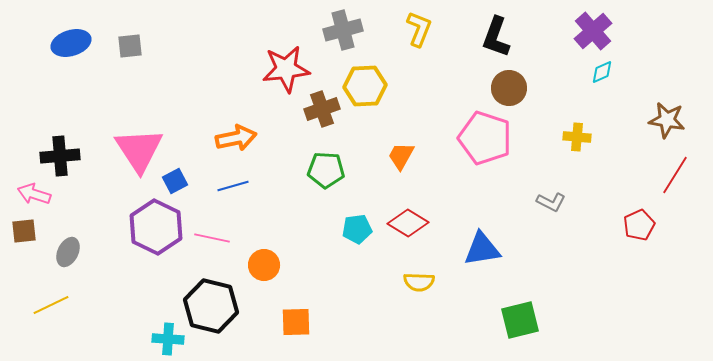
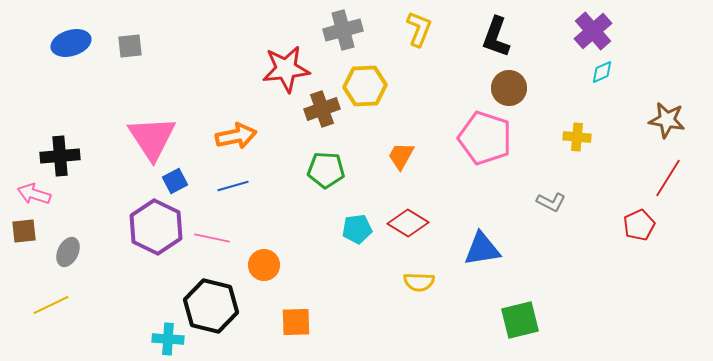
orange arrow: moved 2 px up
pink triangle: moved 13 px right, 12 px up
red line: moved 7 px left, 3 px down
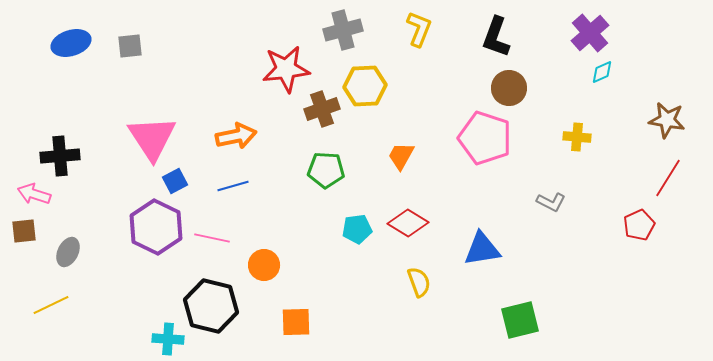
purple cross: moved 3 px left, 2 px down
yellow semicircle: rotated 112 degrees counterclockwise
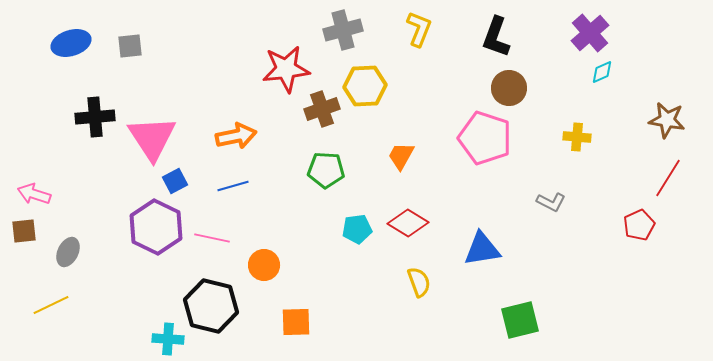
black cross: moved 35 px right, 39 px up
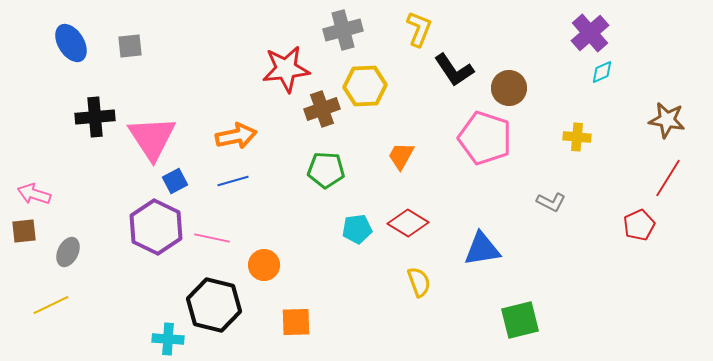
black L-shape: moved 42 px left, 33 px down; rotated 54 degrees counterclockwise
blue ellipse: rotated 75 degrees clockwise
blue line: moved 5 px up
black hexagon: moved 3 px right, 1 px up
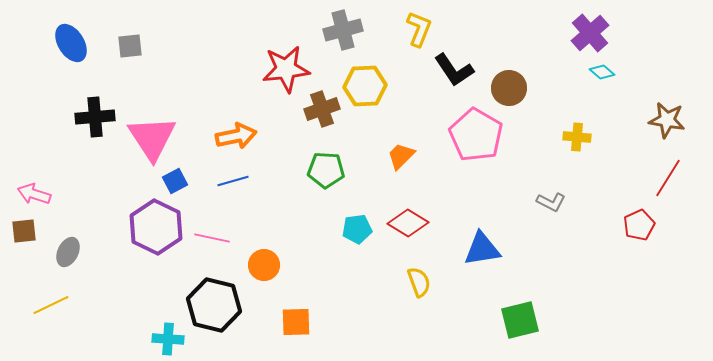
cyan diamond: rotated 65 degrees clockwise
pink pentagon: moved 9 px left, 3 px up; rotated 12 degrees clockwise
orange trapezoid: rotated 16 degrees clockwise
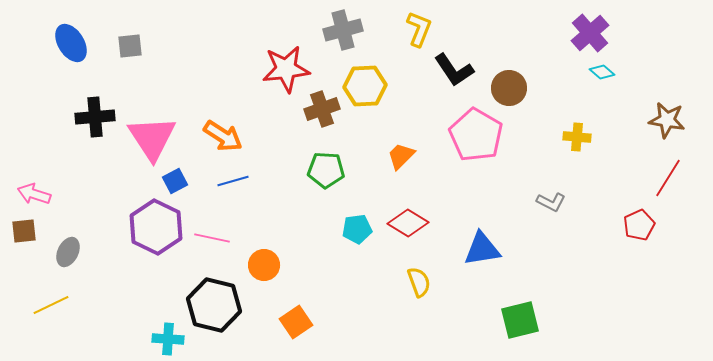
orange arrow: moved 13 px left; rotated 45 degrees clockwise
orange square: rotated 32 degrees counterclockwise
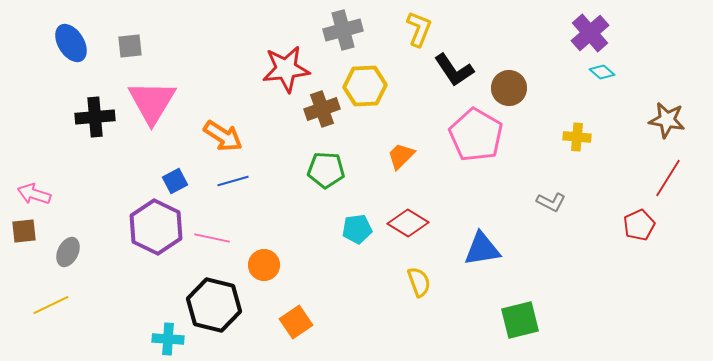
pink triangle: moved 36 px up; rotated 4 degrees clockwise
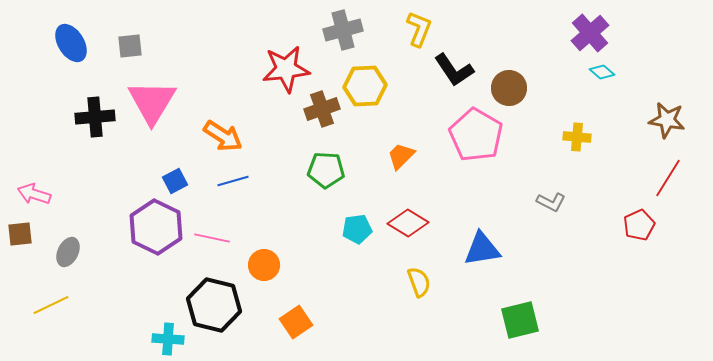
brown square: moved 4 px left, 3 px down
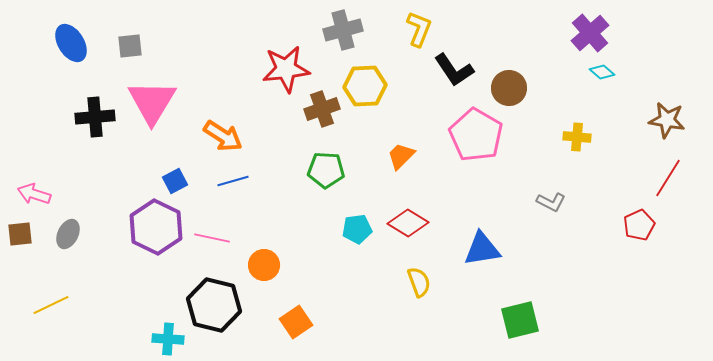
gray ellipse: moved 18 px up
